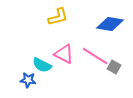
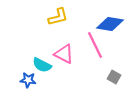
pink line: moved 11 px up; rotated 32 degrees clockwise
gray square: moved 10 px down
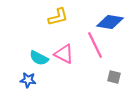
blue diamond: moved 2 px up
cyan semicircle: moved 3 px left, 7 px up
gray square: rotated 16 degrees counterclockwise
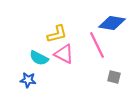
yellow L-shape: moved 1 px left, 17 px down
blue diamond: moved 2 px right, 1 px down
pink line: moved 2 px right
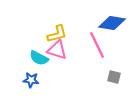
pink triangle: moved 7 px left, 4 px up; rotated 10 degrees counterclockwise
blue star: moved 3 px right
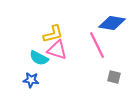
yellow L-shape: moved 4 px left
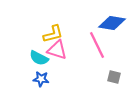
blue star: moved 10 px right, 1 px up
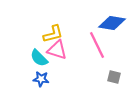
cyan semicircle: rotated 18 degrees clockwise
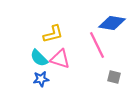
pink triangle: moved 3 px right, 9 px down
blue star: rotated 14 degrees counterclockwise
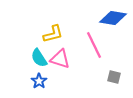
blue diamond: moved 1 px right, 5 px up
pink line: moved 3 px left
cyan semicircle: rotated 12 degrees clockwise
blue star: moved 2 px left, 2 px down; rotated 28 degrees counterclockwise
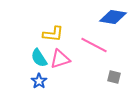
blue diamond: moved 1 px up
yellow L-shape: rotated 20 degrees clockwise
pink line: rotated 36 degrees counterclockwise
pink triangle: rotated 35 degrees counterclockwise
